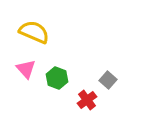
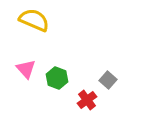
yellow semicircle: moved 12 px up
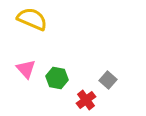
yellow semicircle: moved 2 px left, 1 px up
green hexagon: rotated 10 degrees counterclockwise
red cross: moved 1 px left
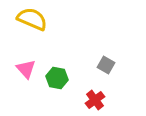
gray square: moved 2 px left, 15 px up; rotated 12 degrees counterclockwise
red cross: moved 9 px right
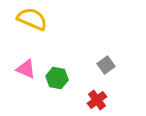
gray square: rotated 24 degrees clockwise
pink triangle: rotated 25 degrees counterclockwise
red cross: moved 2 px right
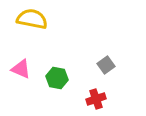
yellow semicircle: rotated 12 degrees counterclockwise
pink triangle: moved 5 px left
red cross: moved 1 px left, 1 px up; rotated 18 degrees clockwise
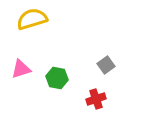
yellow semicircle: rotated 28 degrees counterclockwise
pink triangle: rotated 40 degrees counterclockwise
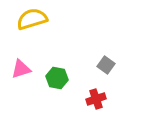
gray square: rotated 18 degrees counterclockwise
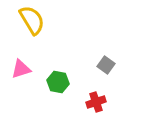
yellow semicircle: moved 1 px down; rotated 76 degrees clockwise
green hexagon: moved 1 px right, 4 px down
red cross: moved 3 px down
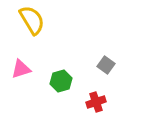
green hexagon: moved 3 px right, 1 px up; rotated 25 degrees counterclockwise
